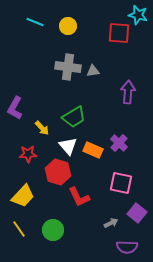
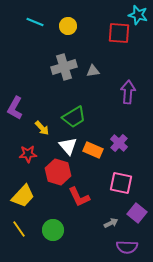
gray cross: moved 4 px left; rotated 25 degrees counterclockwise
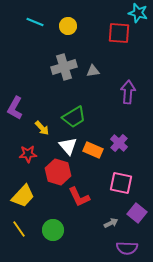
cyan star: moved 2 px up
purple semicircle: moved 1 px down
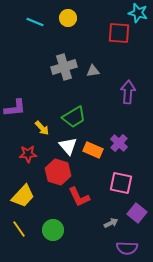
yellow circle: moved 8 px up
purple L-shape: rotated 125 degrees counterclockwise
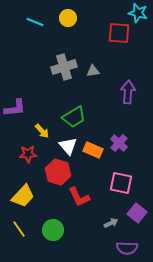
yellow arrow: moved 3 px down
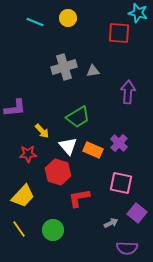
green trapezoid: moved 4 px right
red L-shape: moved 1 px down; rotated 105 degrees clockwise
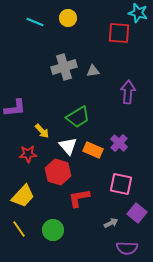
pink square: moved 1 px down
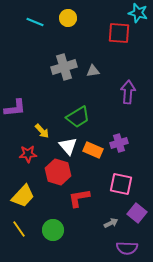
purple cross: rotated 30 degrees clockwise
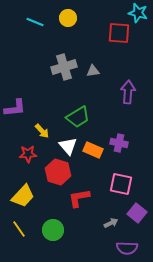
purple cross: rotated 30 degrees clockwise
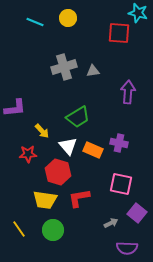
yellow trapezoid: moved 22 px right, 4 px down; rotated 55 degrees clockwise
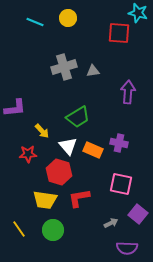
red hexagon: moved 1 px right
purple square: moved 1 px right, 1 px down
